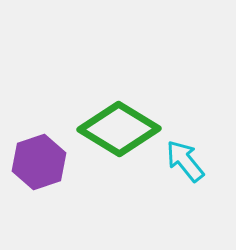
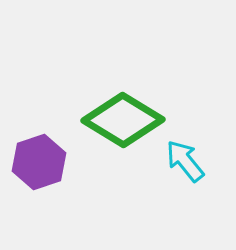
green diamond: moved 4 px right, 9 px up
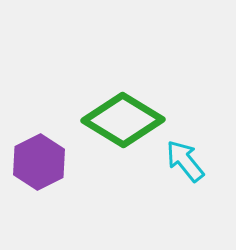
purple hexagon: rotated 8 degrees counterclockwise
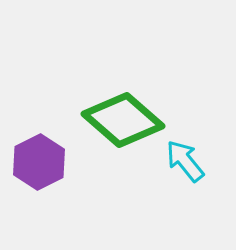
green diamond: rotated 10 degrees clockwise
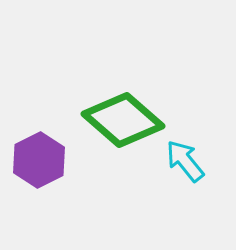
purple hexagon: moved 2 px up
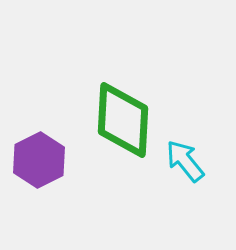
green diamond: rotated 52 degrees clockwise
